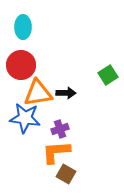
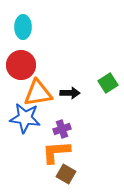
green square: moved 8 px down
black arrow: moved 4 px right
purple cross: moved 2 px right
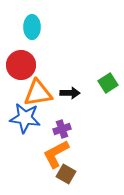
cyan ellipse: moved 9 px right
orange L-shape: moved 2 px down; rotated 24 degrees counterclockwise
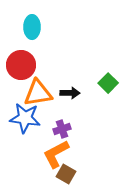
green square: rotated 12 degrees counterclockwise
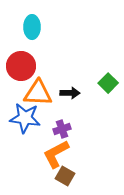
red circle: moved 1 px down
orange triangle: rotated 12 degrees clockwise
brown square: moved 1 px left, 2 px down
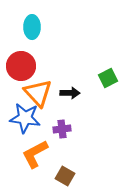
green square: moved 5 px up; rotated 18 degrees clockwise
orange triangle: rotated 44 degrees clockwise
purple cross: rotated 12 degrees clockwise
orange L-shape: moved 21 px left
